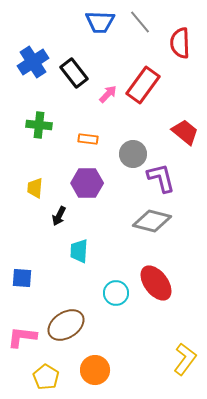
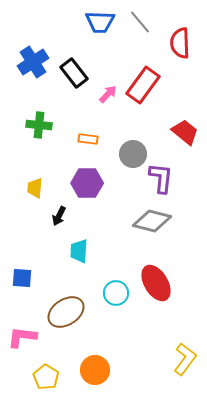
purple L-shape: rotated 20 degrees clockwise
red ellipse: rotated 6 degrees clockwise
brown ellipse: moved 13 px up
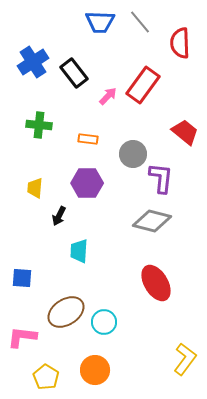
pink arrow: moved 2 px down
cyan circle: moved 12 px left, 29 px down
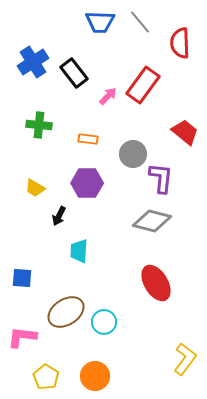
yellow trapezoid: rotated 65 degrees counterclockwise
orange circle: moved 6 px down
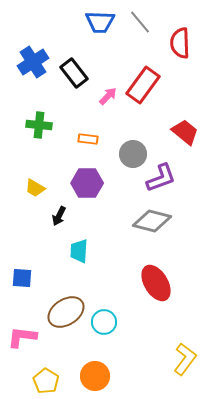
purple L-shape: rotated 64 degrees clockwise
yellow pentagon: moved 4 px down
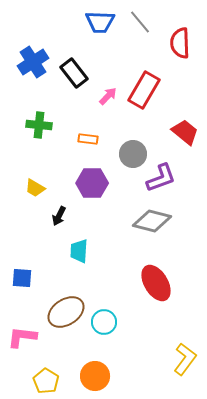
red rectangle: moved 1 px right, 5 px down; rotated 6 degrees counterclockwise
purple hexagon: moved 5 px right
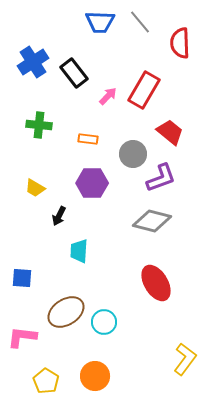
red trapezoid: moved 15 px left
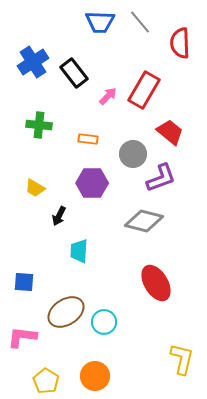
gray diamond: moved 8 px left
blue square: moved 2 px right, 4 px down
yellow L-shape: moved 3 px left; rotated 24 degrees counterclockwise
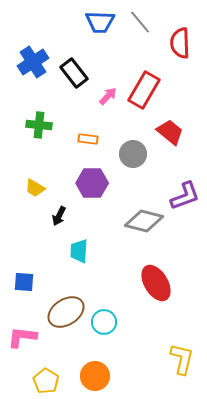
purple L-shape: moved 24 px right, 18 px down
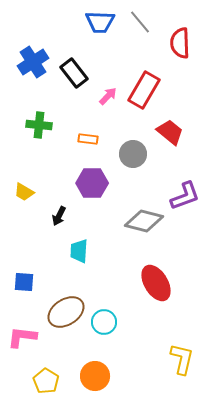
yellow trapezoid: moved 11 px left, 4 px down
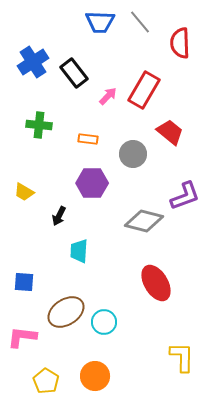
yellow L-shape: moved 2 px up; rotated 12 degrees counterclockwise
